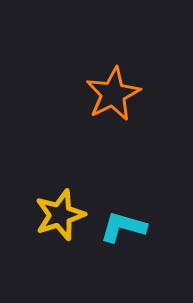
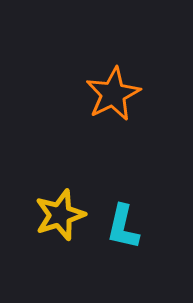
cyan L-shape: rotated 93 degrees counterclockwise
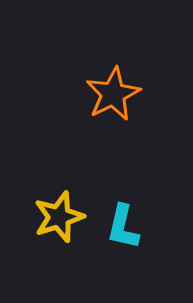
yellow star: moved 1 px left, 2 px down
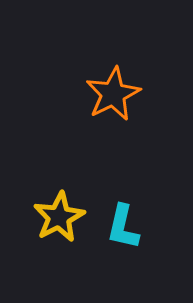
yellow star: rotated 9 degrees counterclockwise
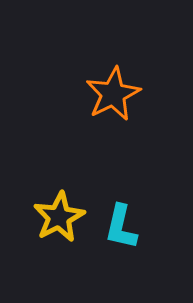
cyan L-shape: moved 2 px left
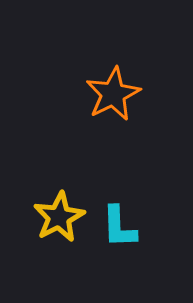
cyan L-shape: moved 2 px left; rotated 15 degrees counterclockwise
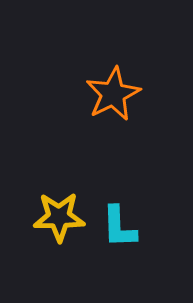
yellow star: rotated 27 degrees clockwise
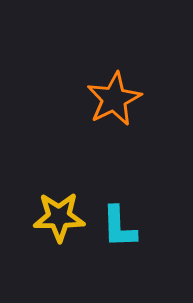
orange star: moved 1 px right, 5 px down
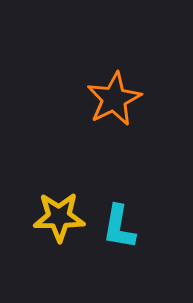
cyan L-shape: rotated 12 degrees clockwise
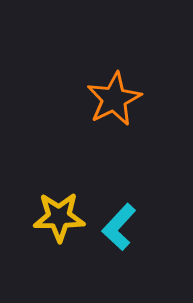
cyan L-shape: rotated 33 degrees clockwise
